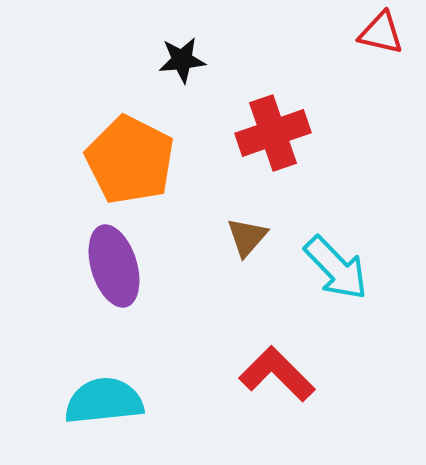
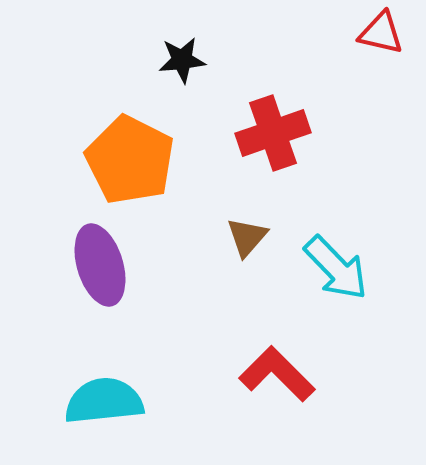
purple ellipse: moved 14 px left, 1 px up
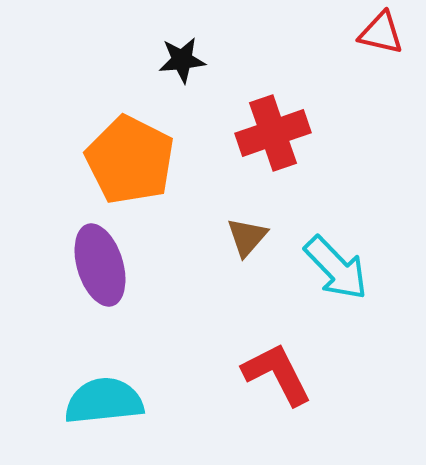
red L-shape: rotated 18 degrees clockwise
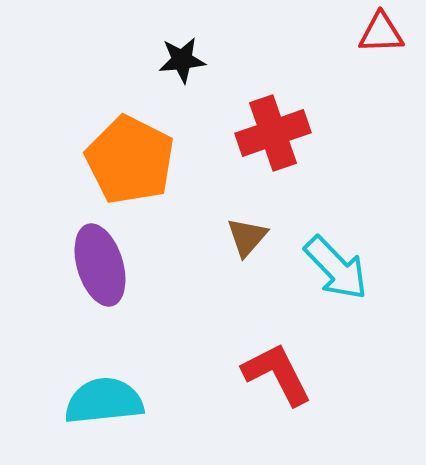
red triangle: rotated 15 degrees counterclockwise
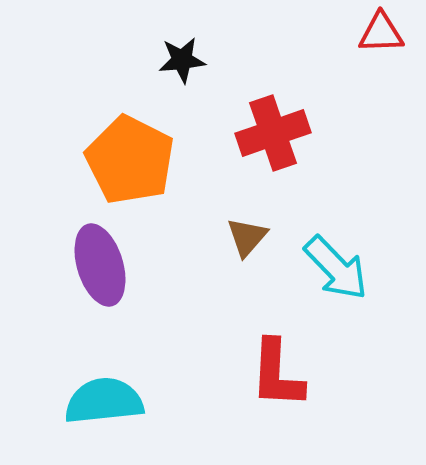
red L-shape: rotated 150 degrees counterclockwise
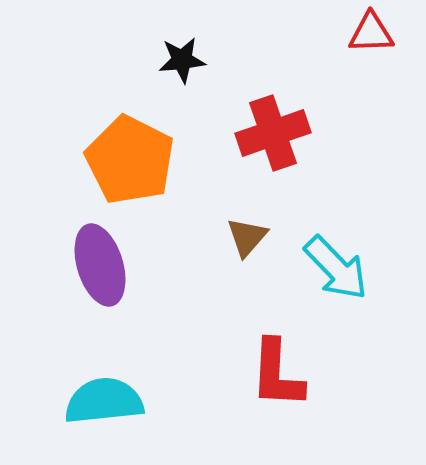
red triangle: moved 10 px left
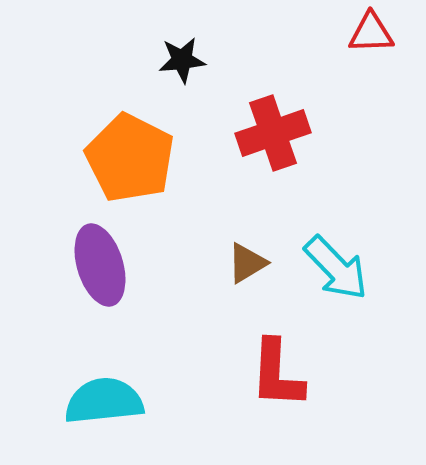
orange pentagon: moved 2 px up
brown triangle: moved 26 px down; rotated 18 degrees clockwise
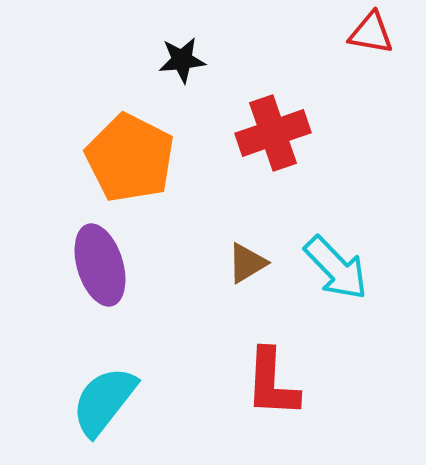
red triangle: rotated 12 degrees clockwise
red L-shape: moved 5 px left, 9 px down
cyan semicircle: rotated 46 degrees counterclockwise
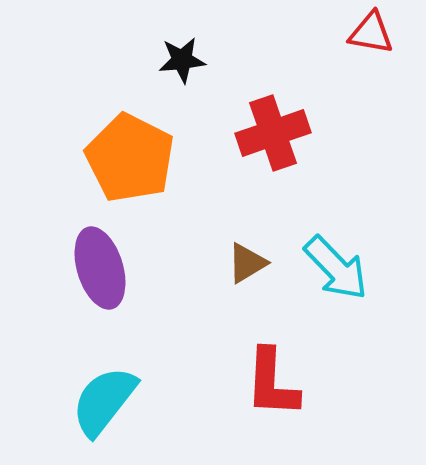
purple ellipse: moved 3 px down
